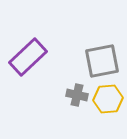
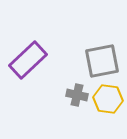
purple rectangle: moved 3 px down
yellow hexagon: rotated 12 degrees clockwise
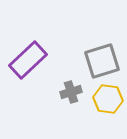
gray square: rotated 6 degrees counterclockwise
gray cross: moved 6 px left, 3 px up; rotated 30 degrees counterclockwise
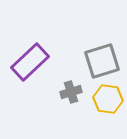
purple rectangle: moved 2 px right, 2 px down
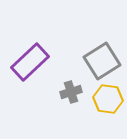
gray square: rotated 15 degrees counterclockwise
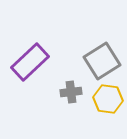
gray cross: rotated 10 degrees clockwise
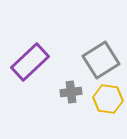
gray square: moved 1 px left, 1 px up
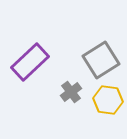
gray cross: rotated 30 degrees counterclockwise
yellow hexagon: moved 1 px down
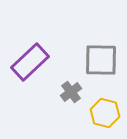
gray square: rotated 33 degrees clockwise
yellow hexagon: moved 3 px left, 13 px down; rotated 8 degrees clockwise
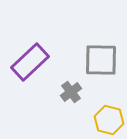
yellow hexagon: moved 4 px right, 7 px down
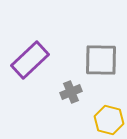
purple rectangle: moved 2 px up
gray cross: rotated 15 degrees clockwise
